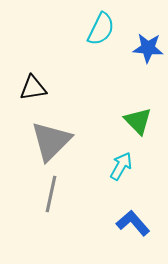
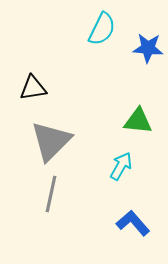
cyan semicircle: moved 1 px right
green triangle: rotated 40 degrees counterclockwise
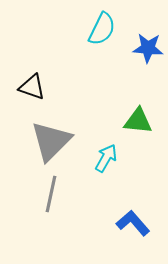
black triangle: moved 1 px left, 1 px up; rotated 28 degrees clockwise
cyan arrow: moved 15 px left, 8 px up
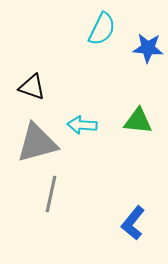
gray triangle: moved 14 px left, 2 px down; rotated 30 degrees clockwise
cyan arrow: moved 24 px left, 33 px up; rotated 116 degrees counterclockwise
blue L-shape: rotated 100 degrees counterclockwise
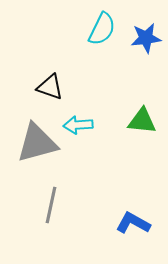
blue star: moved 2 px left, 10 px up; rotated 12 degrees counterclockwise
black triangle: moved 18 px right
green triangle: moved 4 px right
cyan arrow: moved 4 px left; rotated 8 degrees counterclockwise
gray line: moved 11 px down
blue L-shape: rotated 80 degrees clockwise
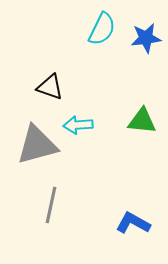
gray triangle: moved 2 px down
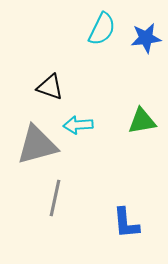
green triangle: rotated 16 degrees counterclockwise
gray line: moved 4 px right, 7 px up
blue L-shape: moved 7 px left; rotated 124 degrees counterclockwise
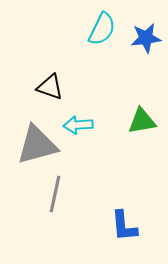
gray line: moved 4 px up
blue L-shape: moved 2 px left, 3 px down
